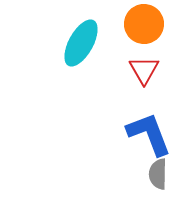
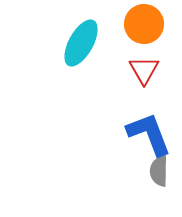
gray semicircle: moved 1 px right, 3 px up
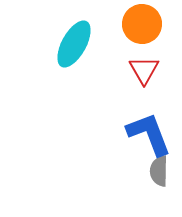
orange circle: moved 2 px left
cyan ellipse: moved 7 px left, 1 px down
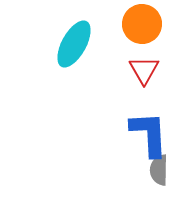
blue L-shape: rotated 18 degrees clockwise
gray semicircle: moved 1 px up
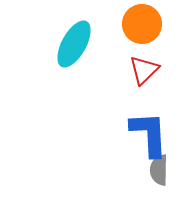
red triangle: rotated 16 degrees clockwise
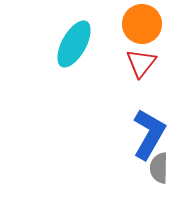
red triangle: moved 3 px left, 7 px up; rotated 8 degrees counterclockwise
blue L-shape: rotated 33 degrees clockwise
gray semicircle: moved 2 px up
